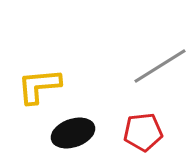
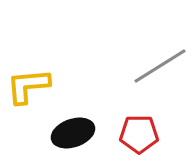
yellow L-shape: moved 11 px left
red pentagon: moved 4 px left, 2 px down; rotated 6 degrees clockwise
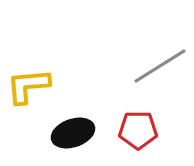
red pentagon: moved 1 px left, 4 px up
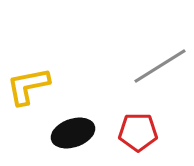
yellow L-shape: rotated 6 degrees counterclockwise
red pentagon: moved 2 px down
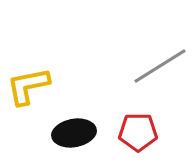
black ellipse: moved 1 px right; rotated 9 degrees clockwise
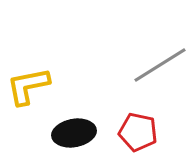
gray line: moved 1 px up
red pentagon: rotated 12 degrees clockwise
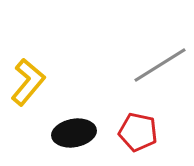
yellow L-shape: moved 4 px up; rotated 141 degrees clockwise
